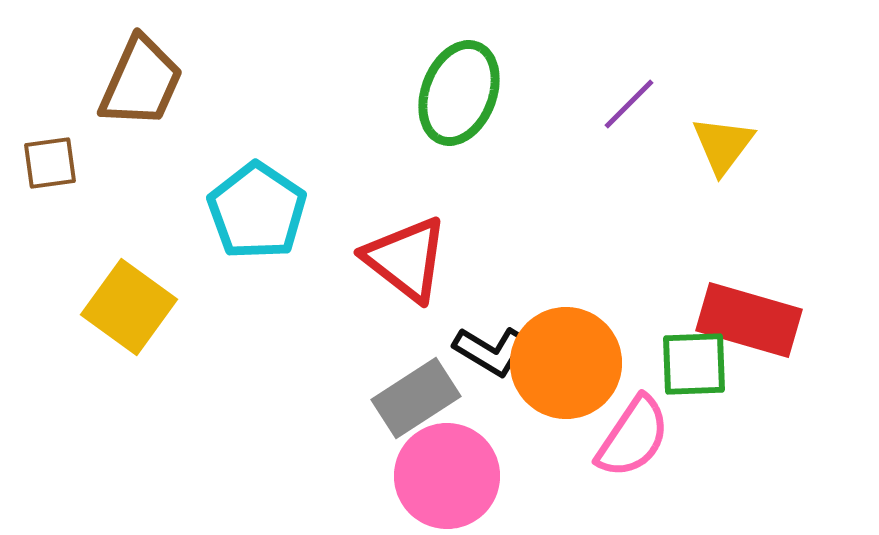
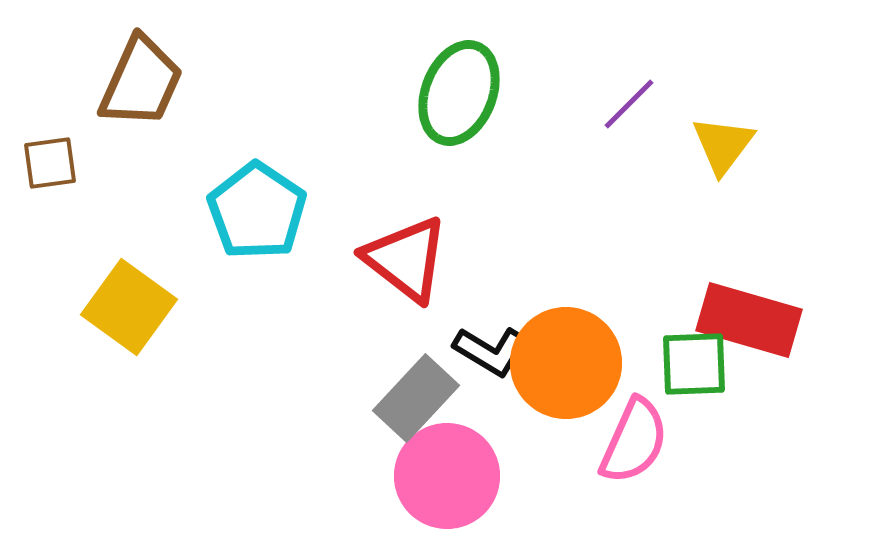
gray rectangle: rotated 14 degrees counterclockwise
pink semicircle: moved 1 px right, 4 px down; rotated 10 degrees counterclockwise
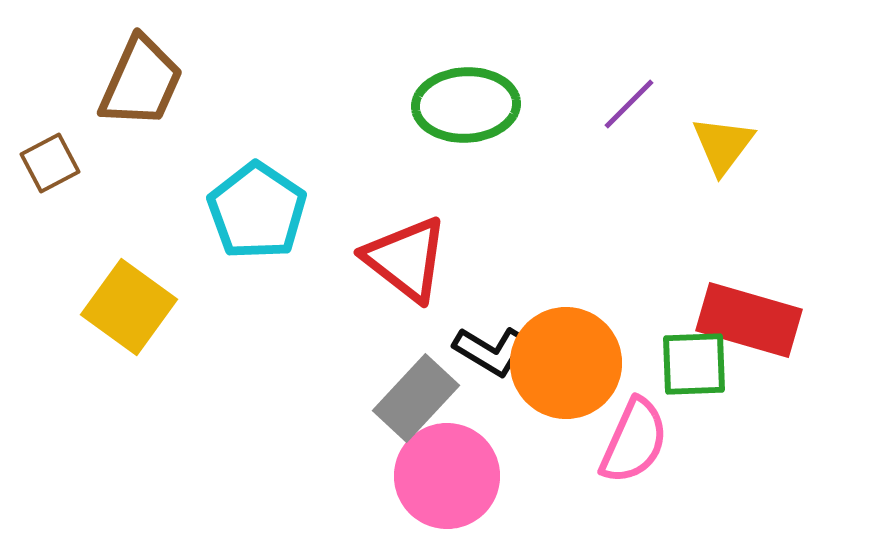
green ellipse: moved 7 px right, 12 px down; rotated 66 degrees clockwise
brown square: rotated 20 degrees counterclockwise
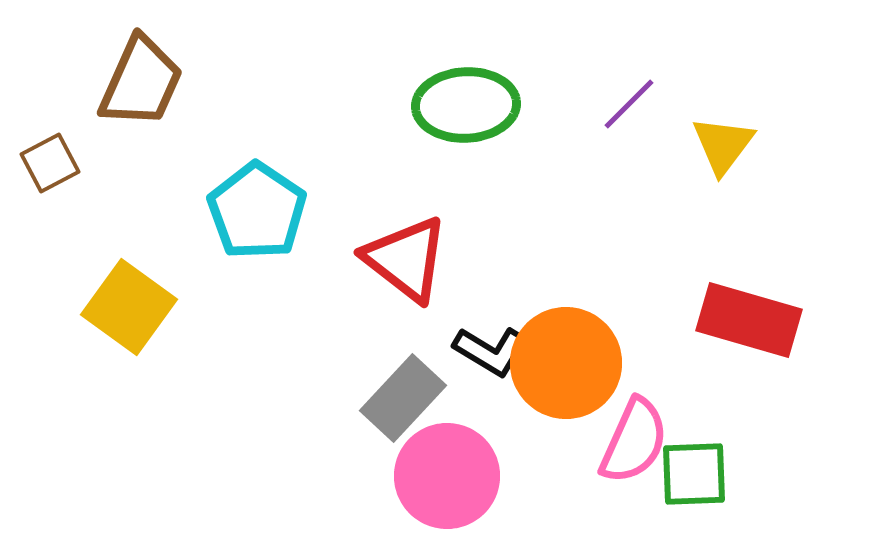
green square: moved 110 px down
gray rectangle: moved 13 px left
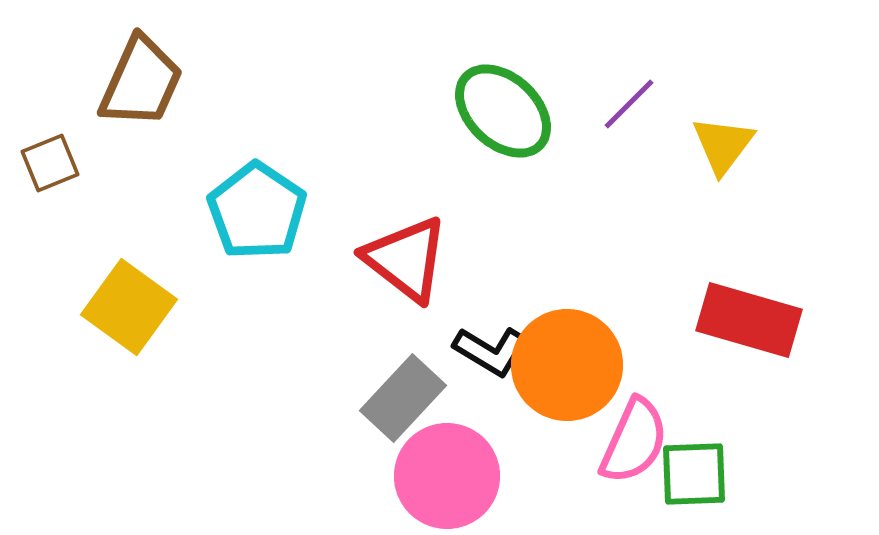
green ellipse: moved 37 px right, 6 px down; rotated 46 degrees clockwise
brown square: rotated 6 degrees clockwise
orange circle: moved 1 px right, 2 px down
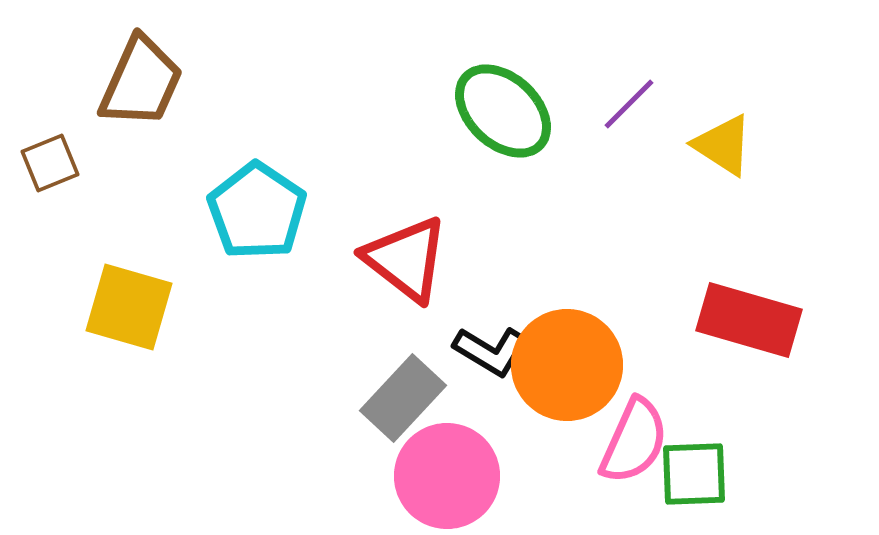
yellow triangle: rotated 34 degrees counterclockwise
yellow square: rotated 20 degrees counterclockwise
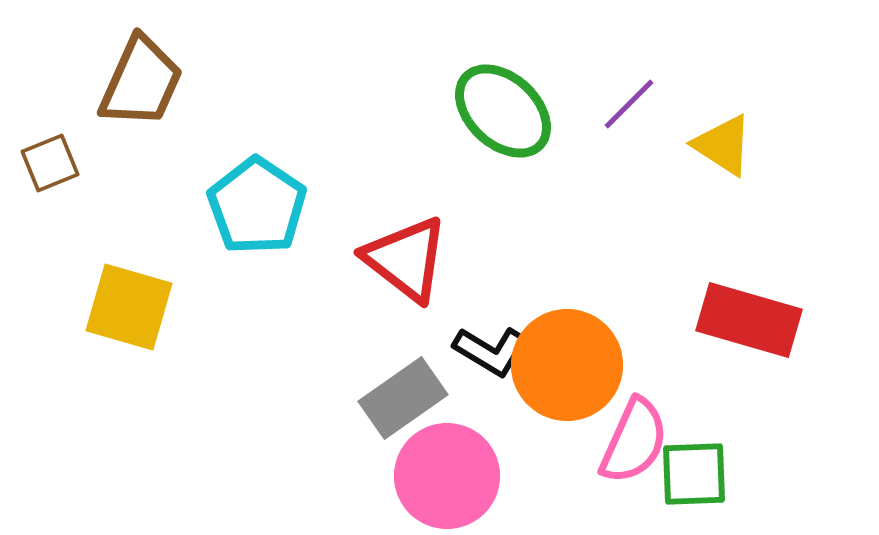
cyan pentagon: moved 5 px up
gray rectangle: rotated 12 degrees clockwise
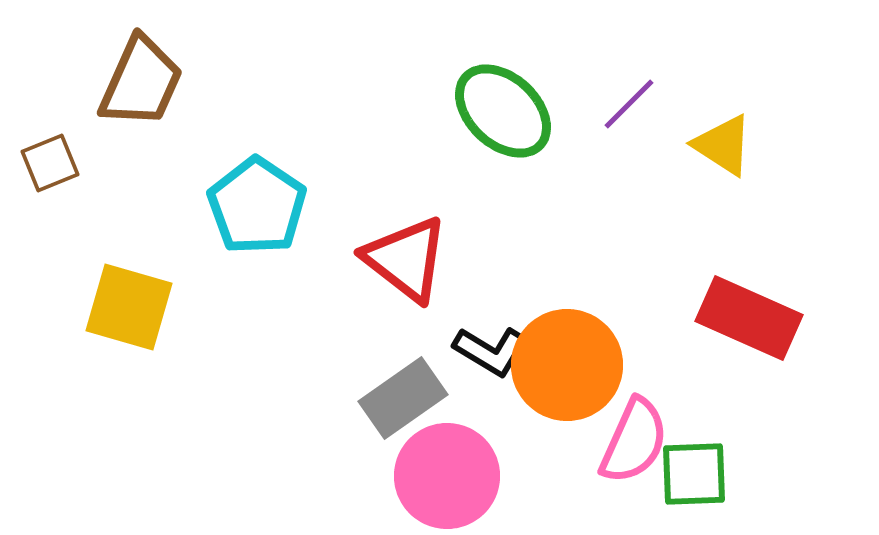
red rectangle: moved 2 px up; rotated 8 degrees clockwise
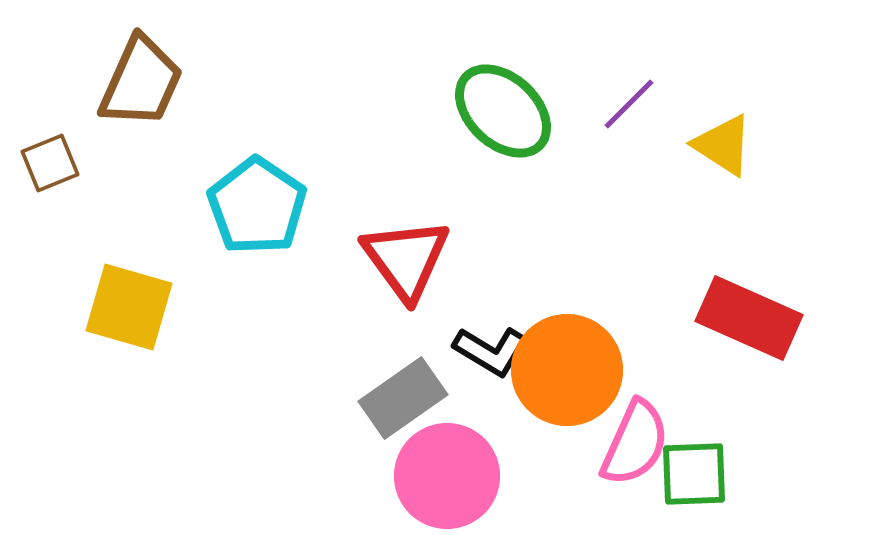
red triangle: rotated 16 degrees clockwise
orange circle: moved 5 px down
pink semicircle: moved 1 px right, 2 px down
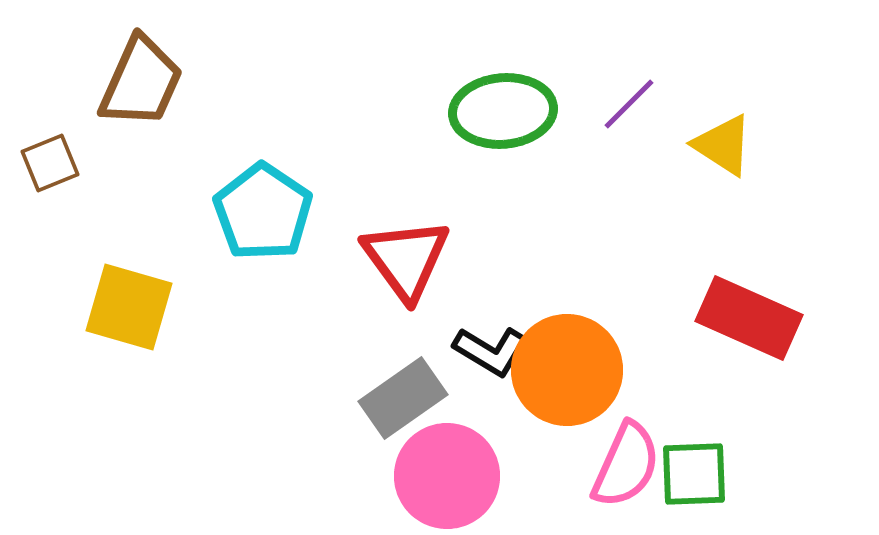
green ellipse: rotated 48 degrees counterclockwise
cyan pentagon: moved 6 px right, 6 px down
pink semicircle: moved 9 px left, 22 px down
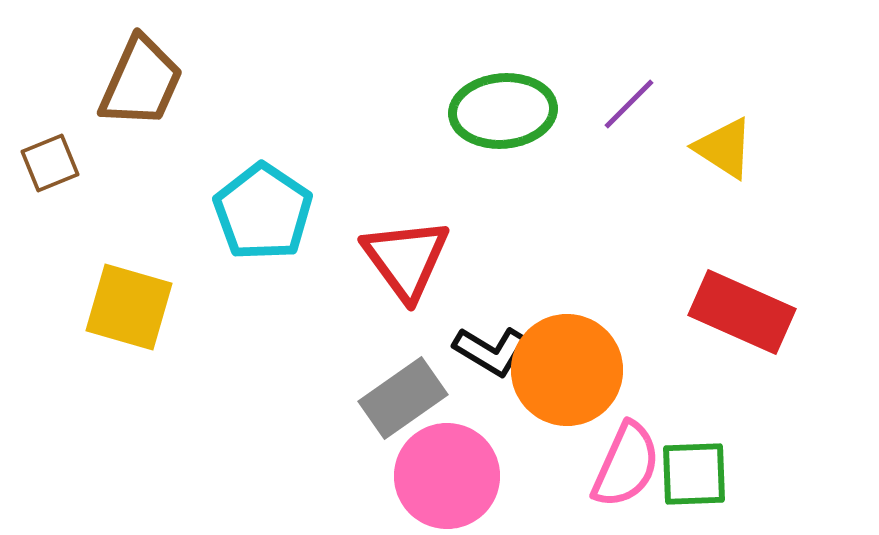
yellow triangle: moved 1 px right, 3 px down
red rectangle: moved 7 px left, 6 px up
